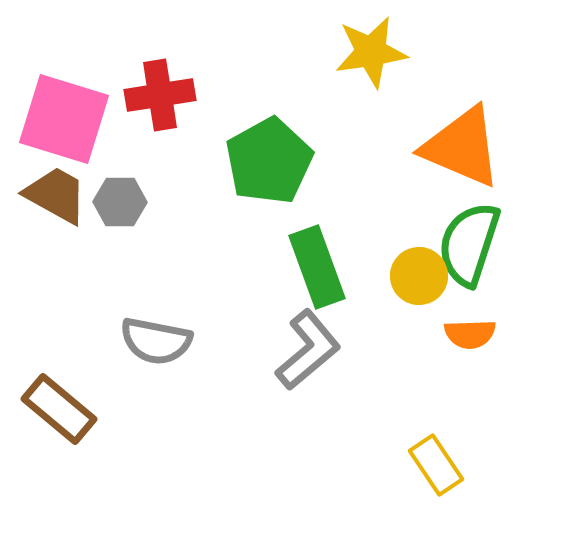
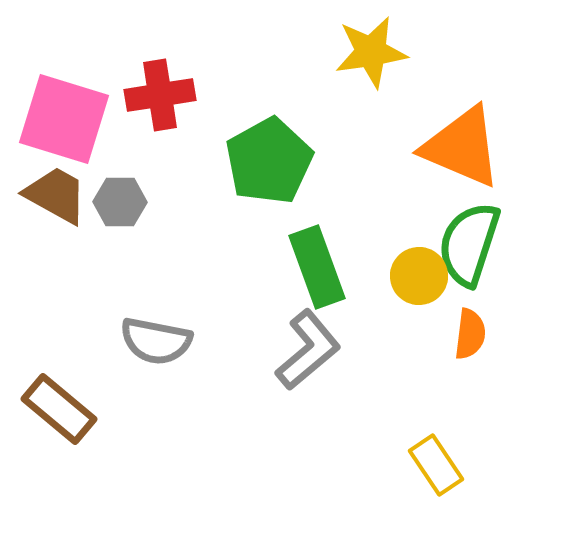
orange semicircle: rotated 81 degrees counterclockwise
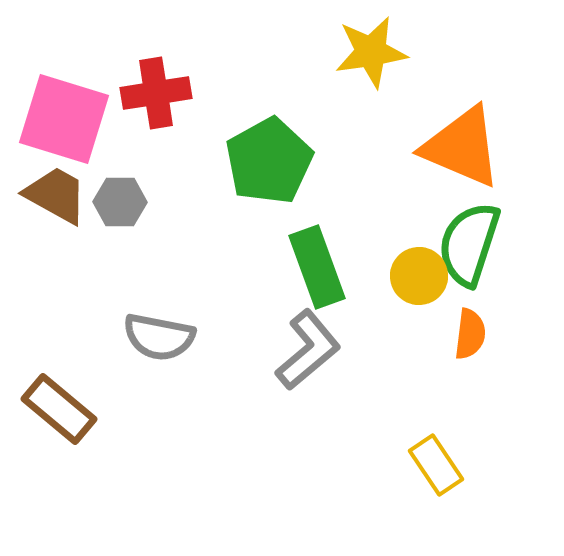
red cross: moved 4 px left, 2 px up
gray semicircle: moved 3 px right, 4 px up
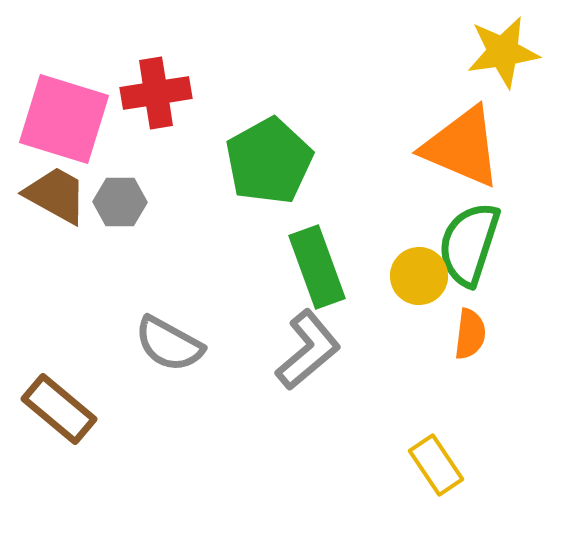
yellow star: moved 132 px right
gray semicircle: moved 10 px right, 7 px down; rotated 18 degrees clockwise
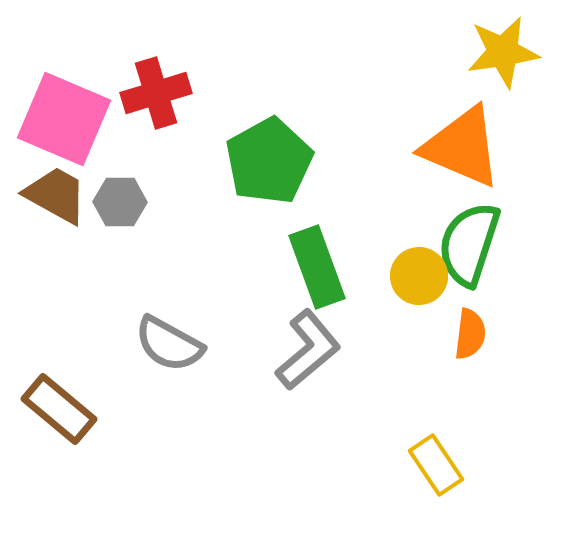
red cross: rotated 8 degrees counterclockwise
pink square: rotated 6 degrees clockwise
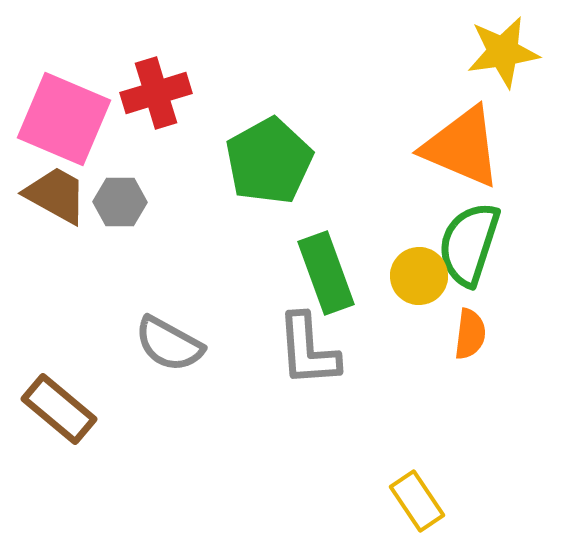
green rectangle: moved 9 px right, 6 px down
gray L-shape: rotated 126 degrees clockwise
yellow rectangle: moved 19 px left, 36 px down
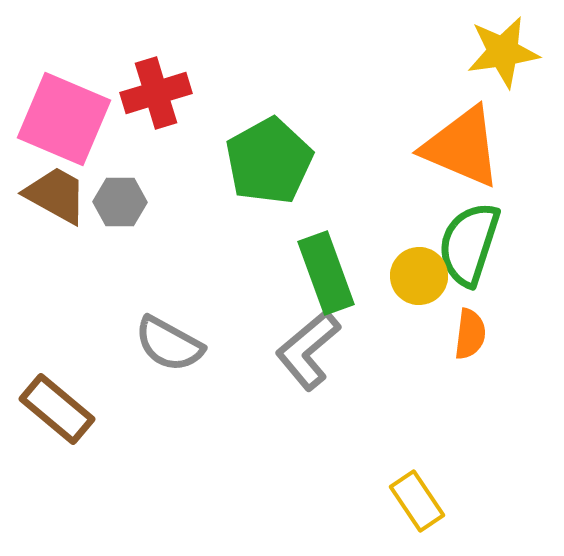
gray L-shape: rotated 54 degrees clockwise
brown rectangle: moved 2 px left
